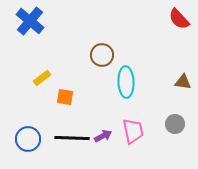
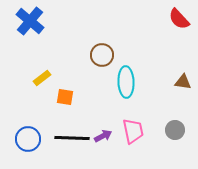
gray circle: moved 6 px down
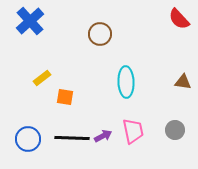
blue cross: rotated 8 degrees clockwise
brown circle: moved 2 px left, 21 px up
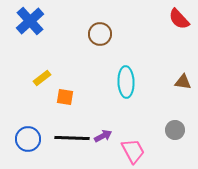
pink trapezoid: moved 20 px down; rotated 16 degrees counterclockwise
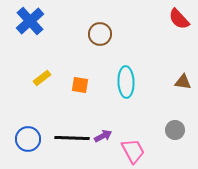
orange square: moved 15 px right, 12 px up
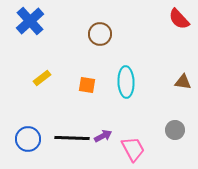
orange square: moved 7 px right
pink trapezoid: moved 2 px up
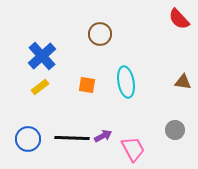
blue cross: moved 12 px right, 35 px down
yellow rectangle: moved 2 px left, 9 px down
cyan ellipse: rotated 8 degrees counterclockwise
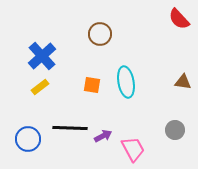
orange square: moved 5 px right
black line: moved 2 px left, 10 px up
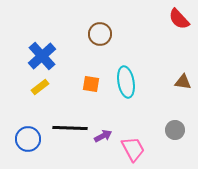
orange square: moved 1 px left, 1 px up
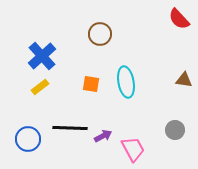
brown triangle: moved 1 px right, 2 px up
